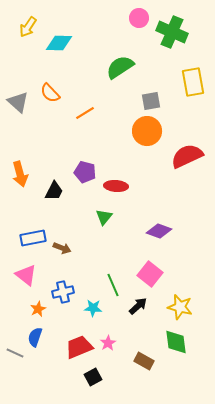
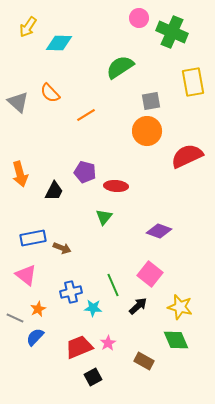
orange line: moved 1 px right, 2 px down
blue cross: moved 8 px right
blue semicircle: rotated 24 degrees clockwise
green diamond: moved 2 px up; rotated 16 degrees counterclockwise
gray line: moved 35 px up
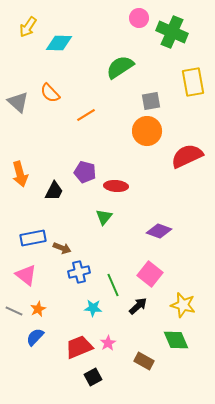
blue cross: moved 8 px right, 20 px up
yellow star: moved 3 px right, 2 px up
gray line: moved 1 px left, 7 px up
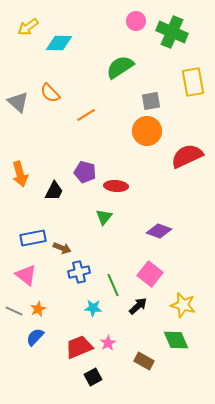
pink circle: moved 3 px left, 3 px down
yellow arrow: rotated 20 degrees clockwise
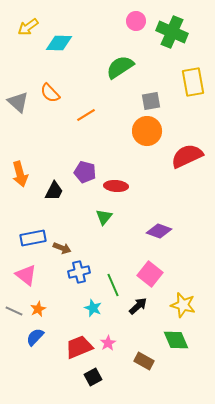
cyan star: rotated 18 degrees clockwise
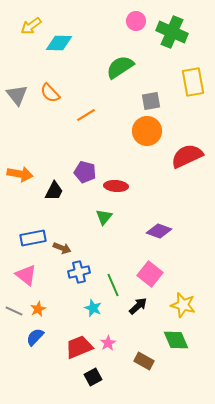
yellow arrow: moved 3 px right, 1 px up
gray triangle: moved 1 px left, 7 px up; rotated 10 degrees clockwise
orange arrow: rotated 65 degrees counterclockwise
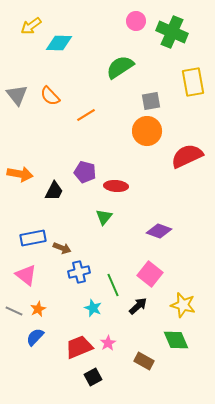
orange semicircle: moved 3 px down
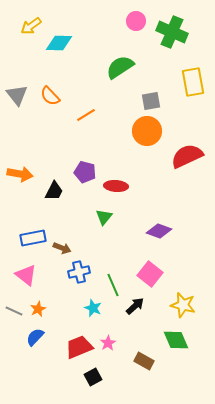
black arrow: moved 3 px left
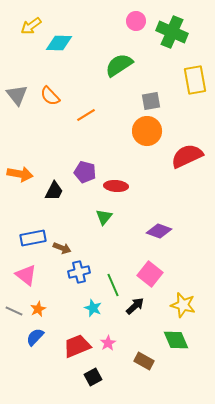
green semicircle: moved 1 px left, 2 px up
yellow rectangle: moved 2 px right, 2 px up
red trapezoid: moved 2 px left, 1 px up
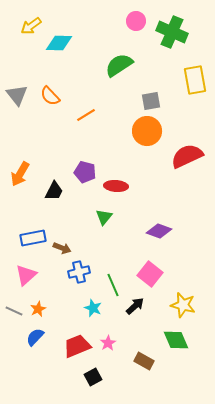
orange arrow: rotated 110 degrees clockwise
pink triangle: rotated 40 degrees clockwise
